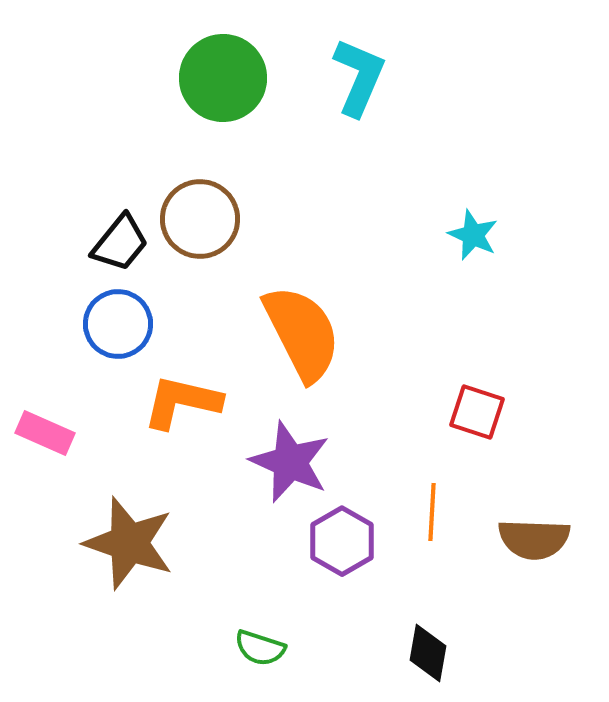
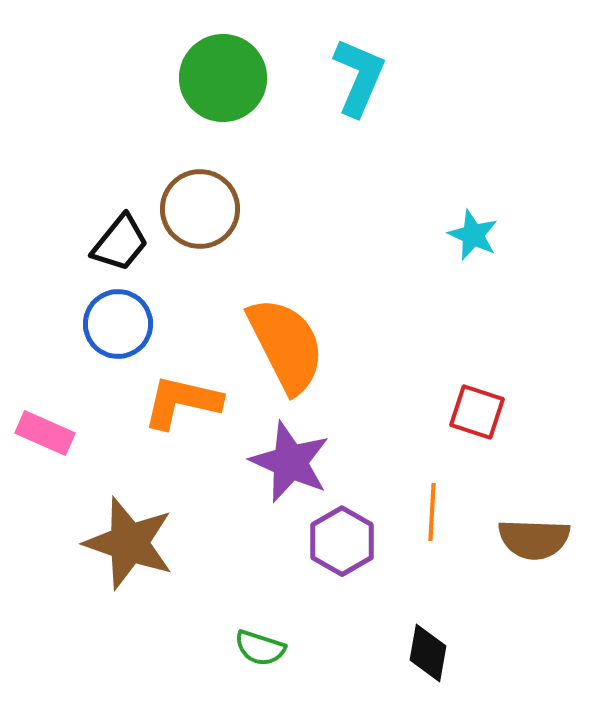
brown circle: moved 10 px up
orange semicircle: moved 16 px left, 12 px down
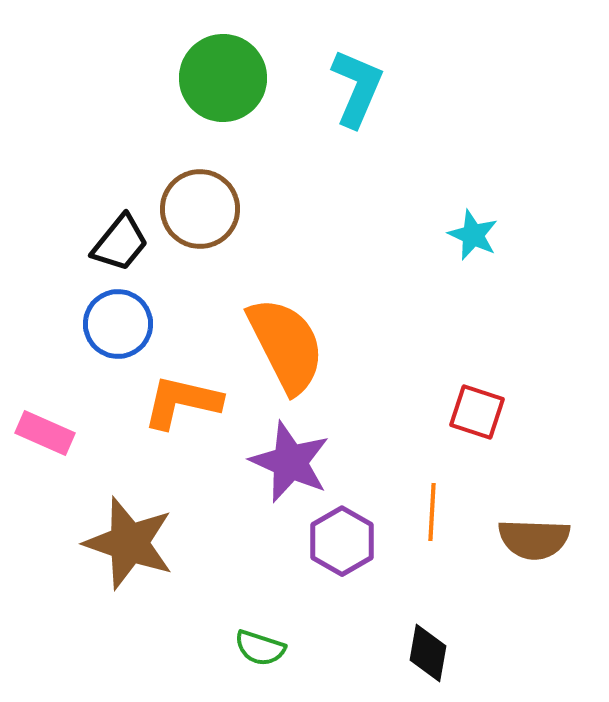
cyan L-shape: moved 2 px left, 11 px down
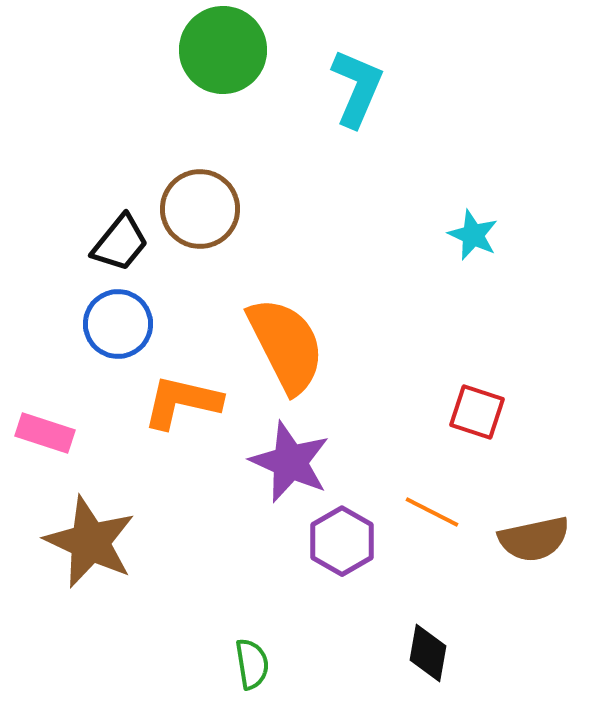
green circle: moved 28 px up
pink rectangle: rotated 6 degrees counterclockwise
orange line: rotated 66 degrees counterclockwise
brown semicircle: rotated 14 degrees counterclockwise
brown star: moved 39 px left, 1 px up; rotated 6 degrees clockwise
green semicircle: moved 8 px left, 16 px down; rotated 117 degrees counterclockwise
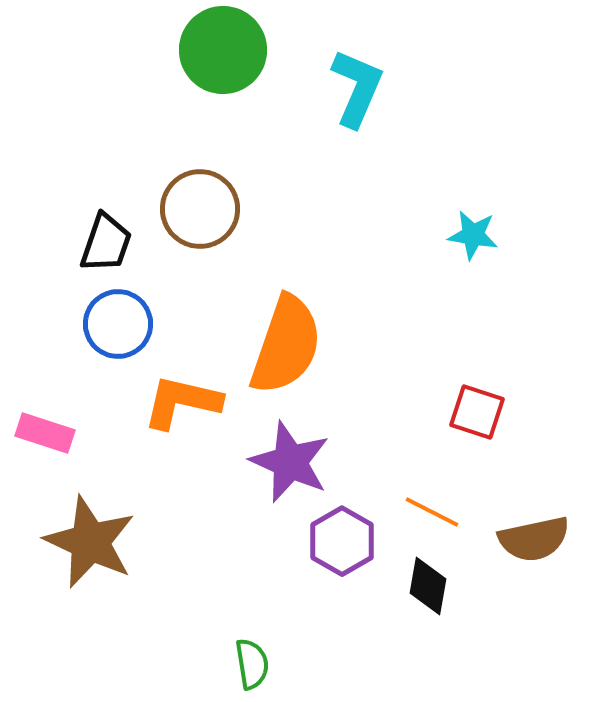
cyan star: rotated 15 degrees counterclockwise
black trapezoid: moved 14 px left; rotated 20 degrees counterclockwise
orange semicircle: rotated 46 degrees clockwise
black diamond: moved 67 px up
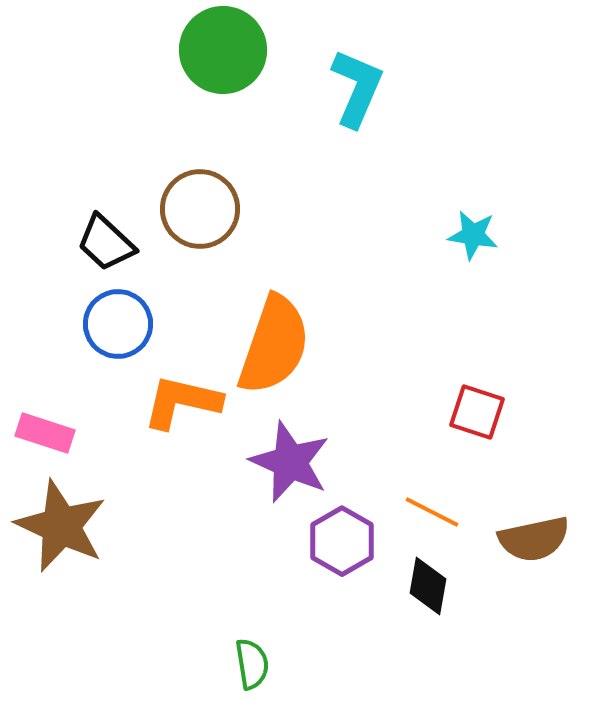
black trapezoid: rotated 114 degrees clockwise
orange semicircle: moved 12 px left
brown star: moved 29 px left, 16 px up
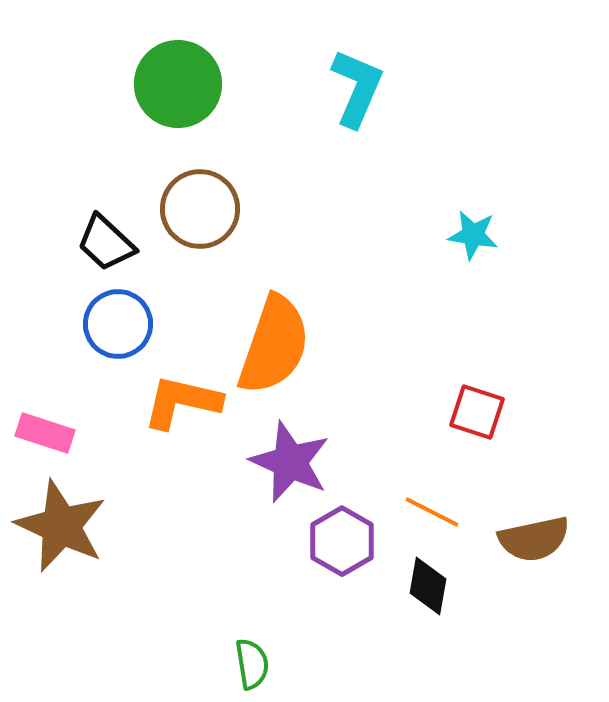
green circle: moved 45 px left, 34 px down
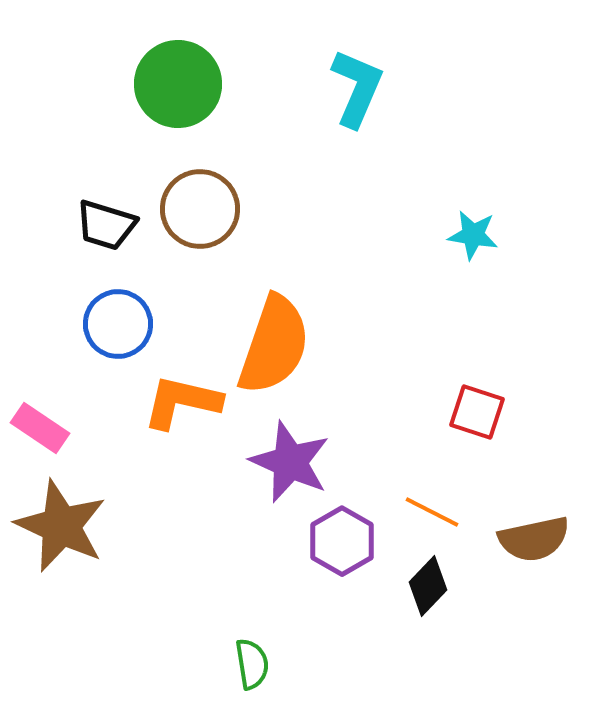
black trapezoid: moved 18 px up; rotated 26 degrees counterclockwise
pink rectangle: moved 5 px left, 5 px up; rotated 16 degrees clockwise
black diamond: rotated 34 degrees clockwise
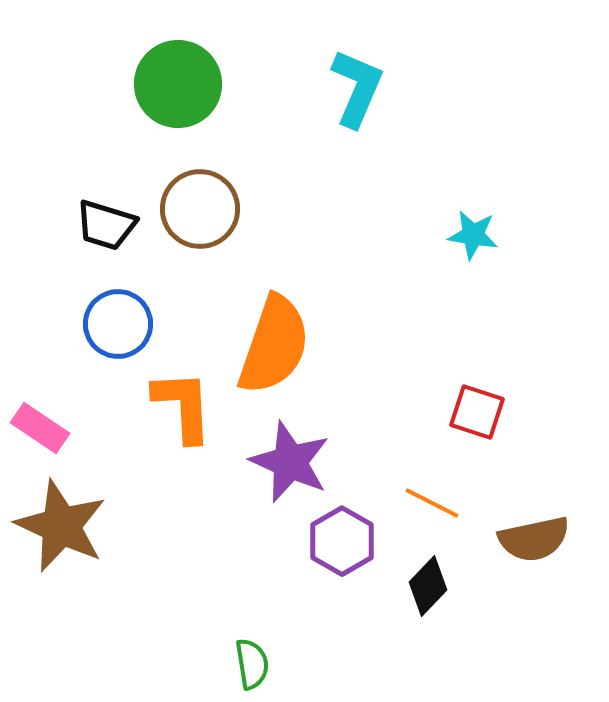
orange L-shape: moved 1 px right, 4 px down; rotated 74 degrees clockwise
orange line: moved 9 px up
